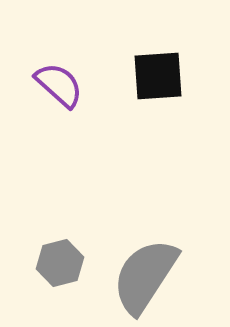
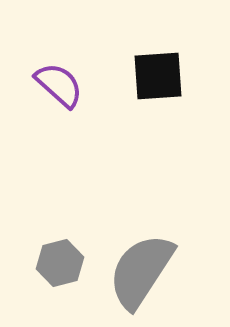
gray semicircle: moved 4 px left, 5 px up
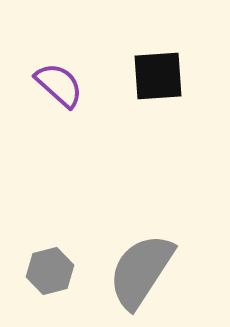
gray hexagon: moved 10 px left, 8 px down
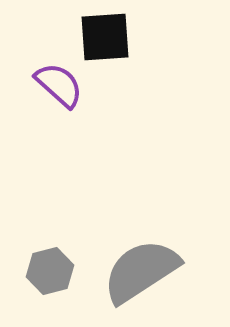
black square: moved 53 px left, 39 px up
gray semicircle: rotated 24 degrees clockwise
